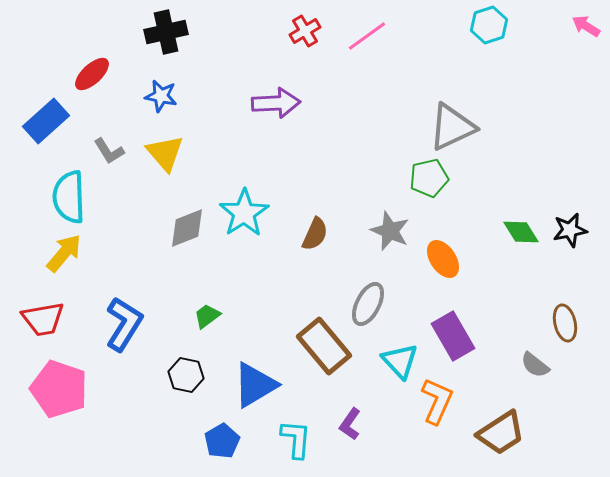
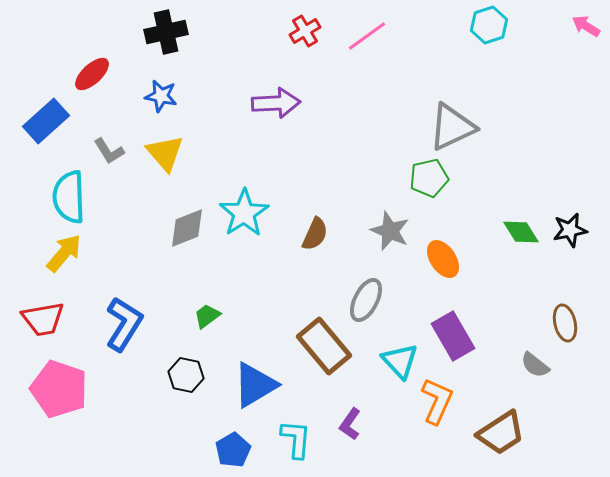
gray ellipse: moved 2 px left, 4 px up
blue pentagon: moved 11 px right, 9 px down
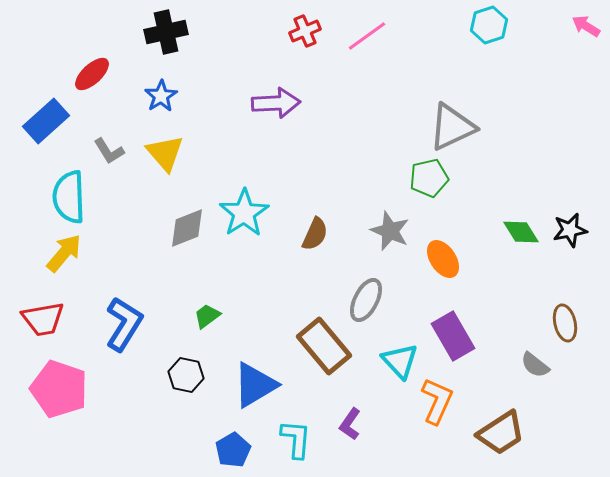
red cross: rotated 8 degrees clockwise
blue star: rotated 28 degrees clockwise
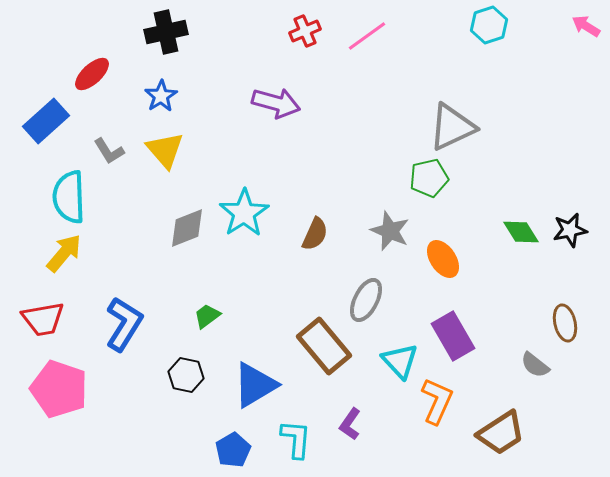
purple arrow: rotated 18 degrees clockwise
yellow triangle: moved 3 px up
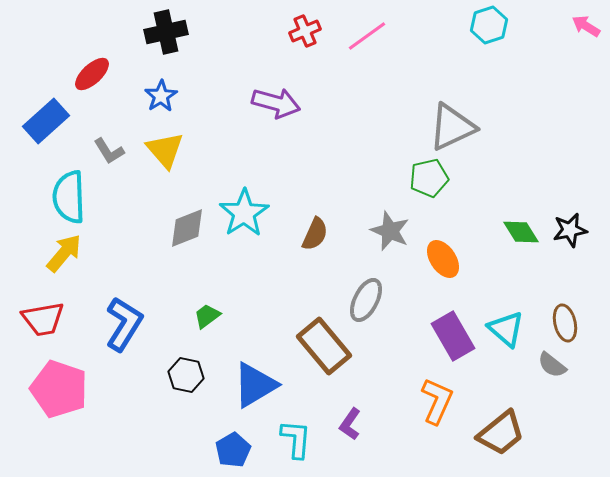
cyan triangle: moved 106 px right, 32 px up; rotated 6 degrees counterclockwise
gray semicircle: moved 17 px right
brown trapezoid: rotated 6 degrees counterclockwise
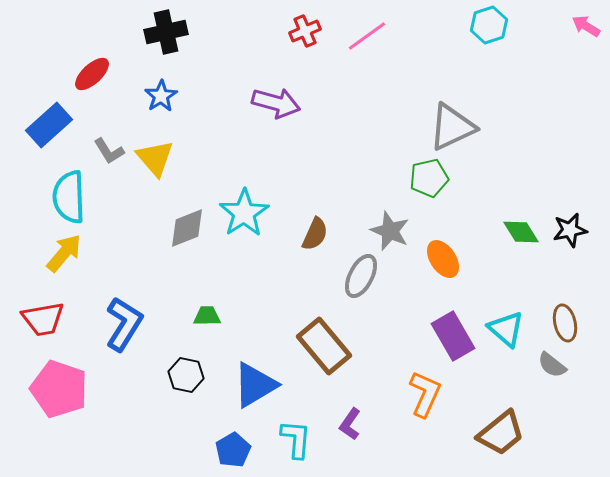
blue rectangle: moved 3 px right, 4 px down
yellow triangle: moved 10 px left, 8 px down
gray ellipse: moved 5 px left, 24 px up
green trapezoid: rotated 36 degrees clockwise
orange L-shape: moved 12 px left, 7 px up
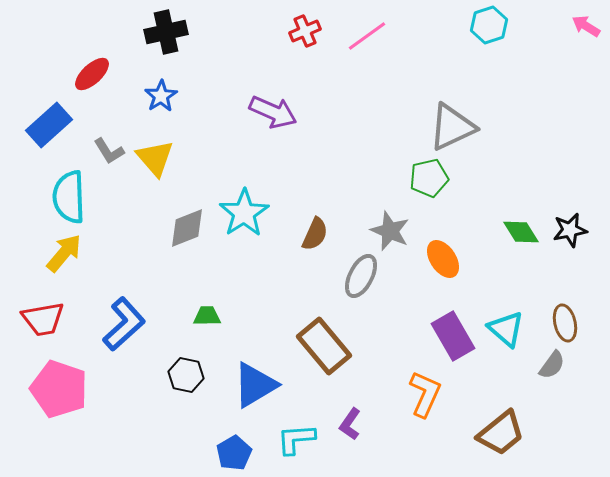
purple arrow: moved 3 px left, 9 px down; rotated 9 degrees clockwise
blue L-shape: rotated 16 degrees clockwise
gray semicircle: rotated 92 degrees counterclockwise
cyan L-shape: rotated 99 degrees counterclockwise
blue pentagon: moved 1 px right, 3 px down
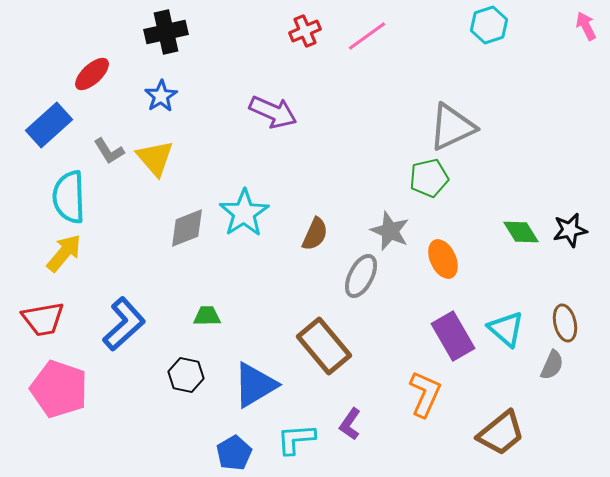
pink arrow: rotated 32 degrees clockwise
orange ellipse: rotated 9 degrees clockwise
gray semicircle: rotated 12 degrees counterclockwise
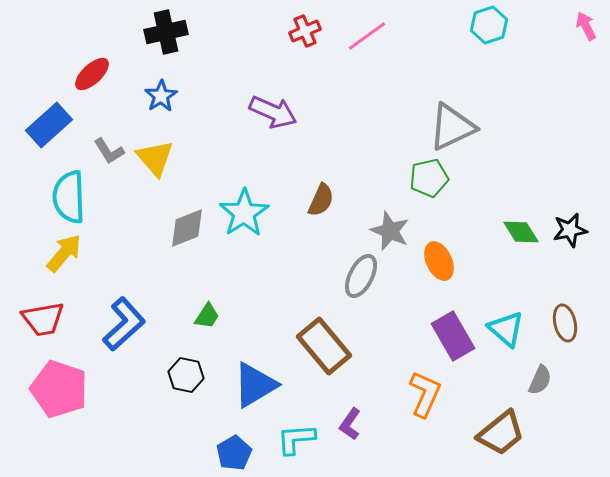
brown semicircle: moved 6 px right, 34 px up
orange ellipse: moved 4 px left, 2 px down
green trapezoid: rotated 124 degrees clockwise
gray semicircle: moved 12 px left, 15 px down
